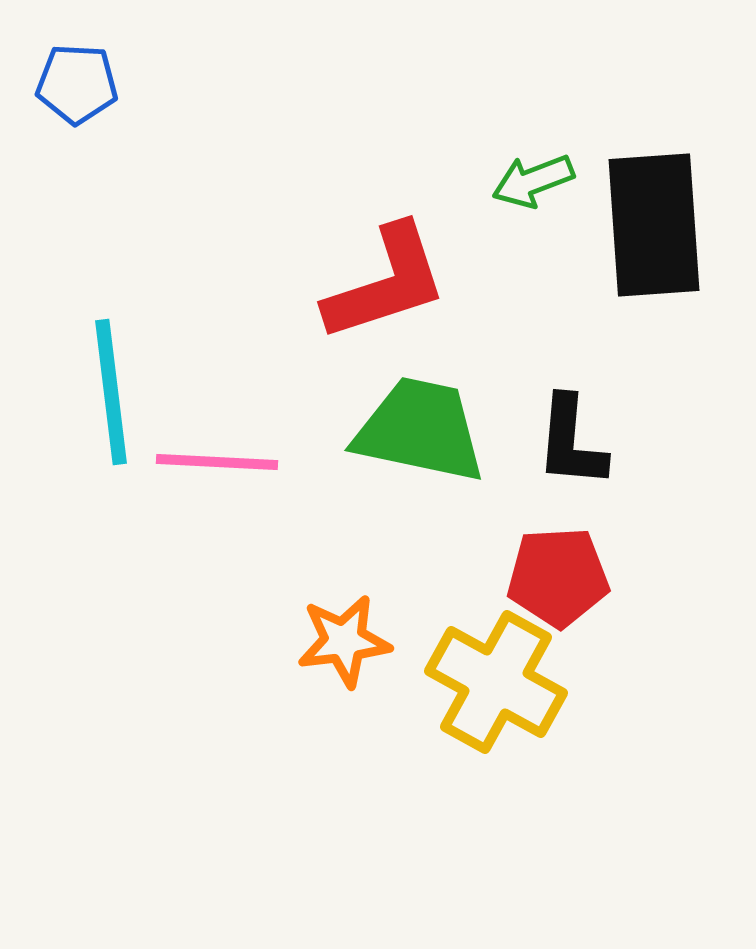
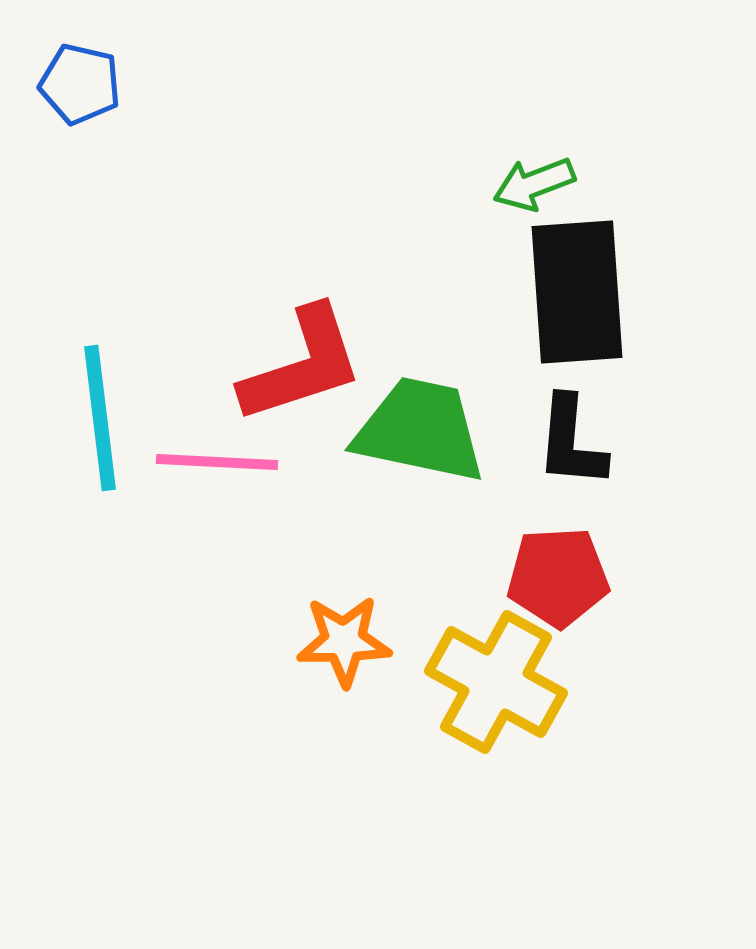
blue pentagon: moved 3 px right; rotated 10 degrees clockwise
green arrow: moved 1 px right, 3 px down
black rectangle: moved 77 px left, 67 px down
red L-shape: moved 84 px left, 82 px down
cyan line: moved 11 px left, 26 px down
orange star: rotated 6 degrees clockwise
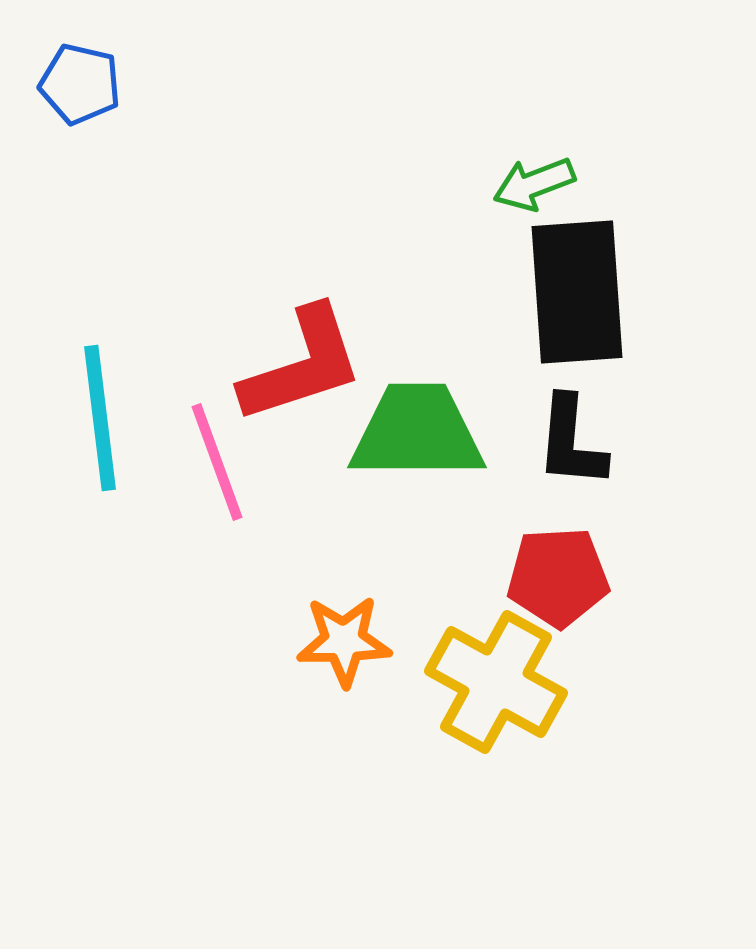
green trapezoid: moved 3 px left, 2 px down; rotated 12 degrees counterclockwise
pink line: rotated 67 degrees clockwise
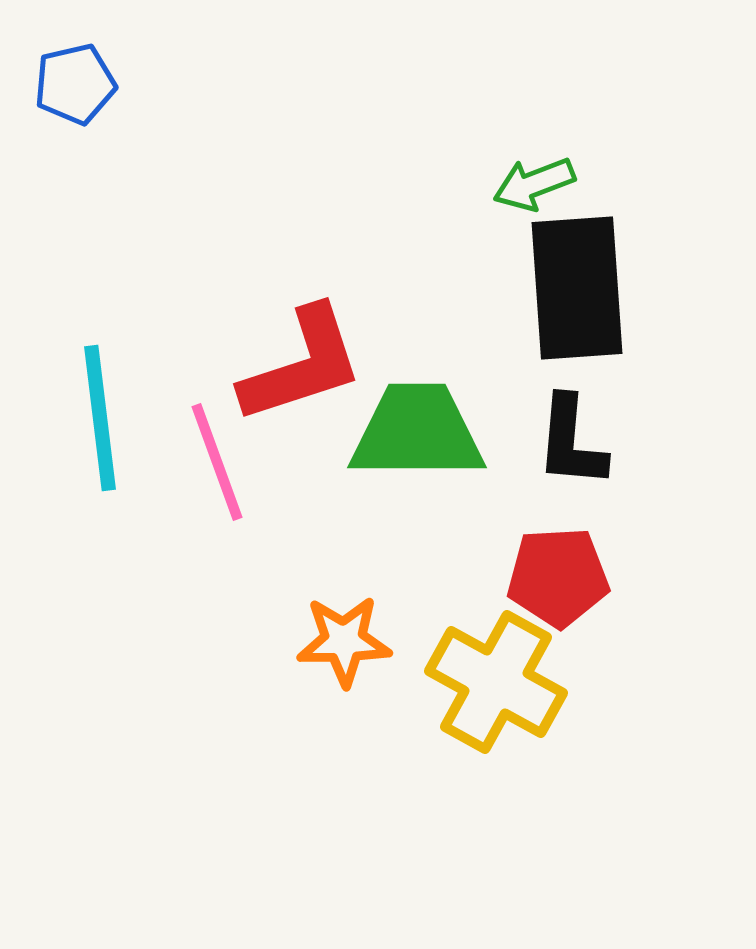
blue pentagon: moved 5 px left; rotated 26 degrees counterclockwise
black rectangle: moved 4 px up
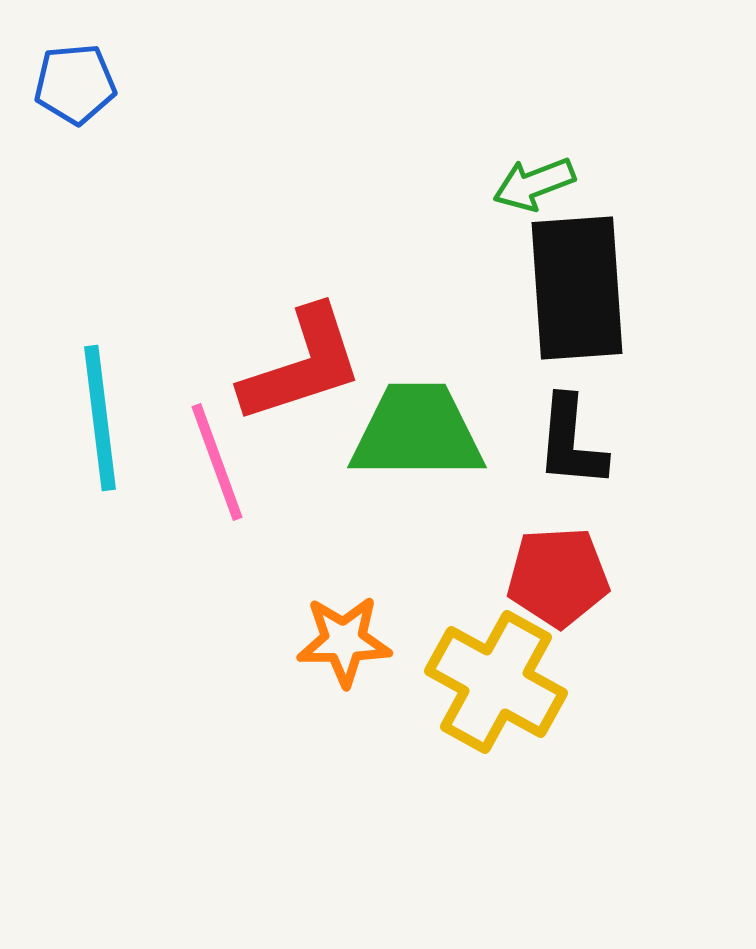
blue pentagon: rotated 8 degrees clockwise
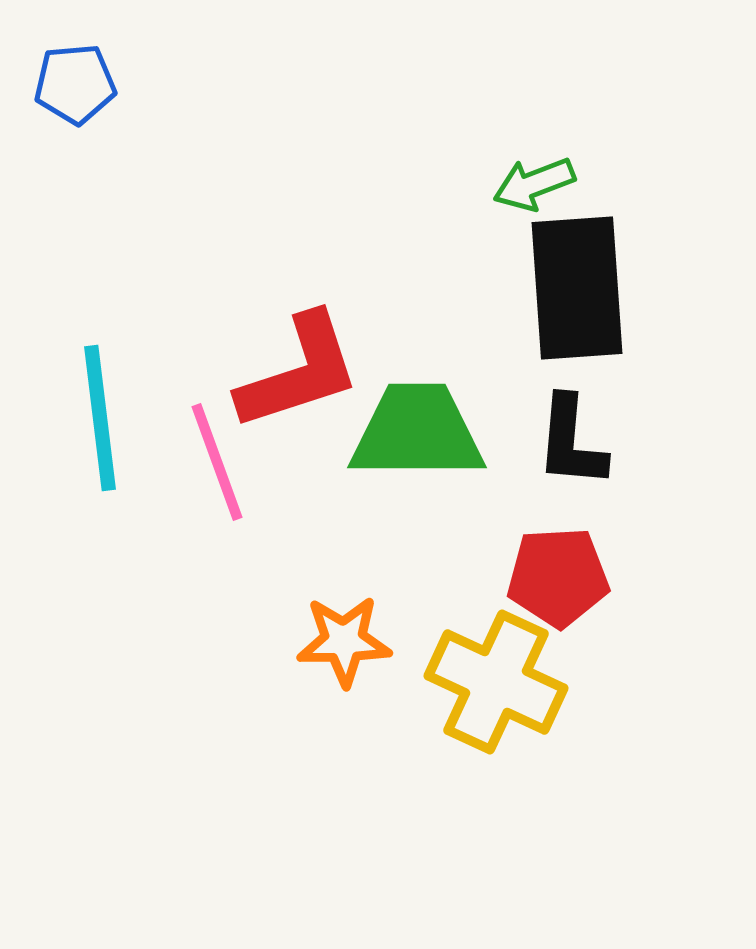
red L-shape: moved 3 px left, 7 px down
yellow cross: rotated 4 degrees counterclockwise
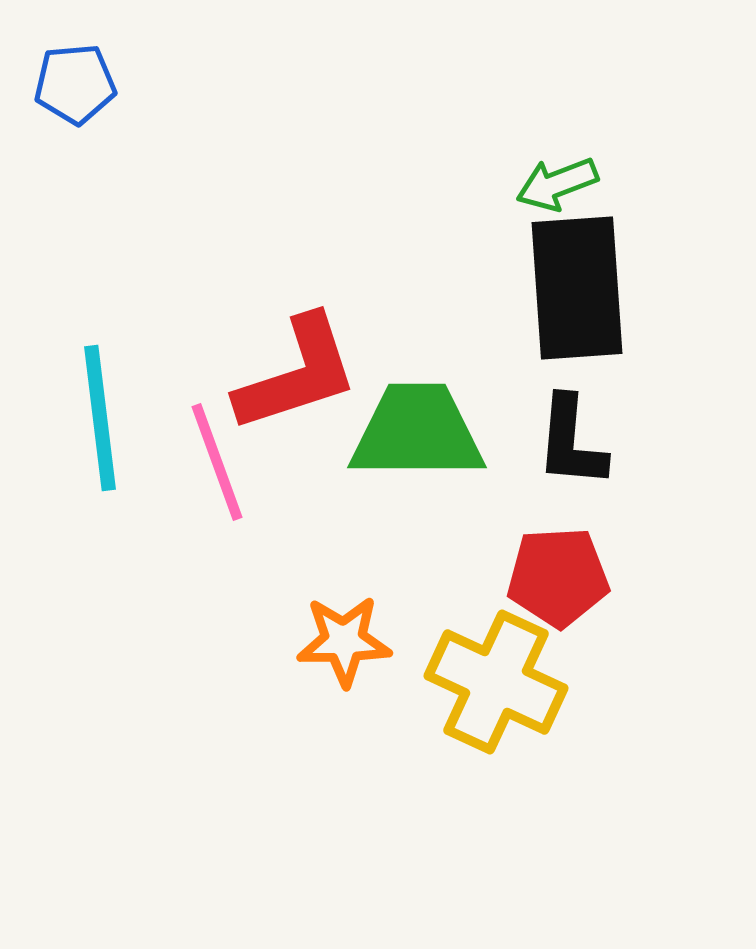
green arrow: moved 23 px right
red L-shape: moved 2 px left, 2 px down
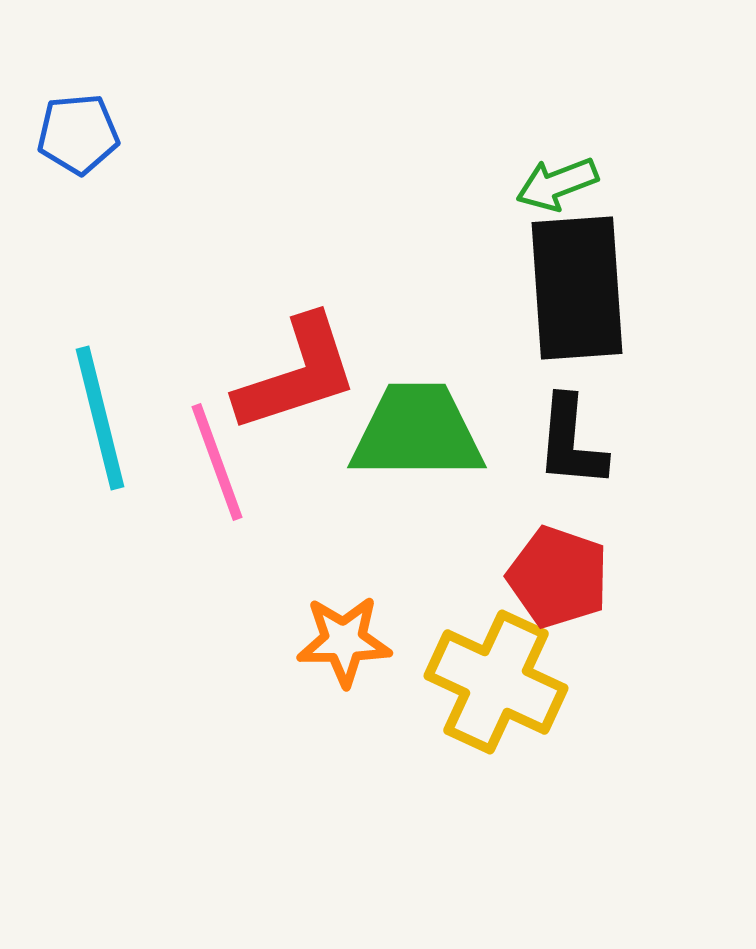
blue pentagon: moved 3 px right, 50 px down
cyan line: rotated 7 degrees counterclockwise
red pentagon: rotated 22 degrees clockwise
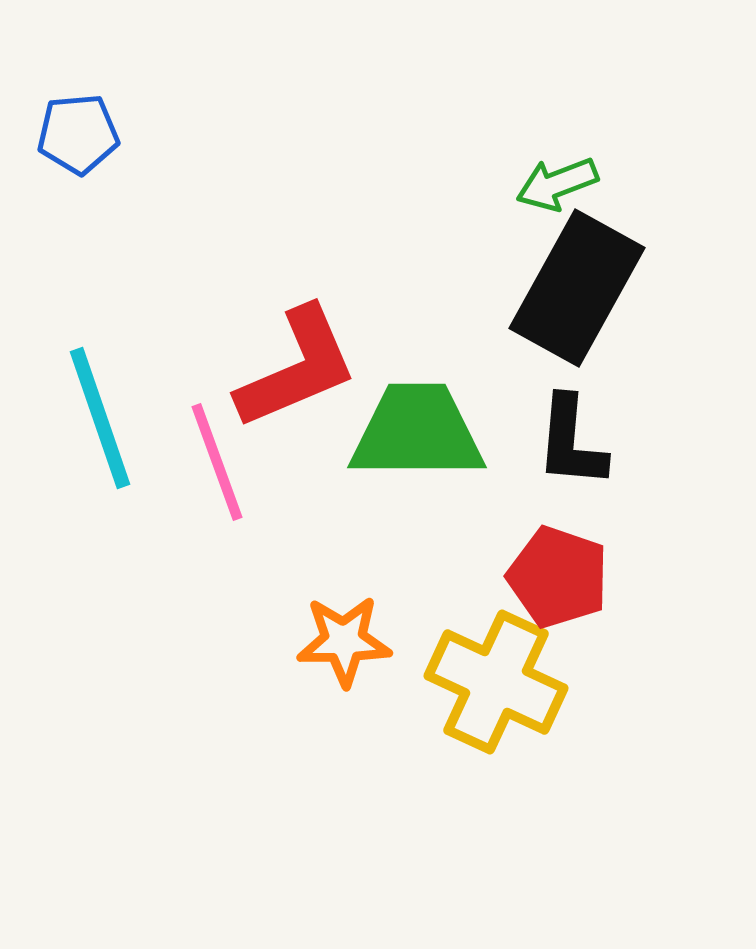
black rectangle: rotated 33 degrees clockwise
red L-shape: moved 6 px up; rotated 5 degrees counterclockwise
cyan line: rotated 5 degrees counterclockwise
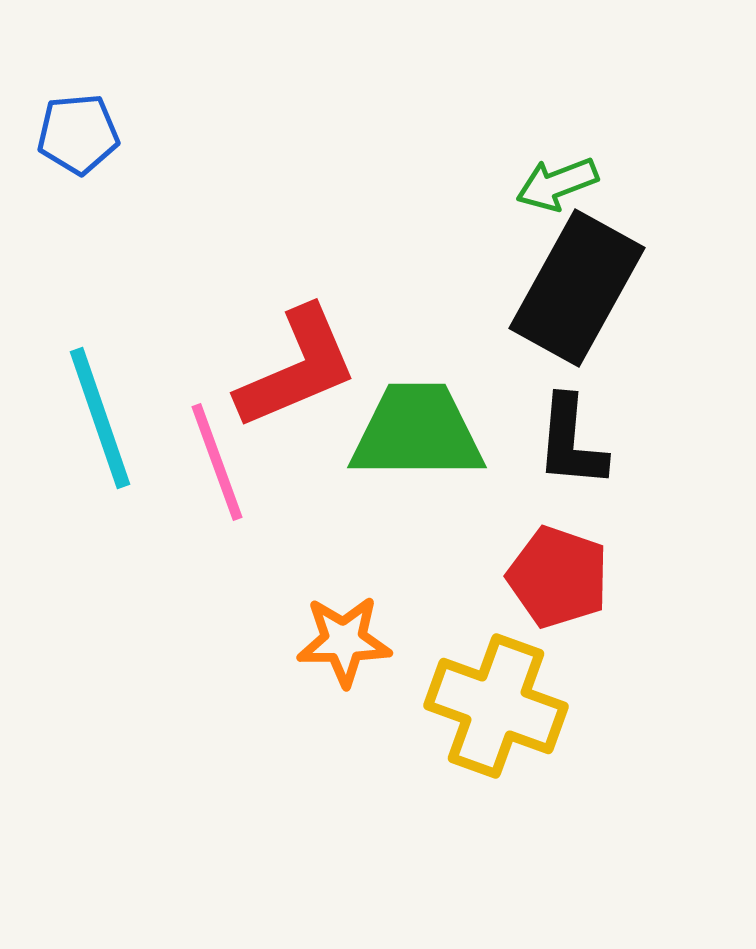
yellow cross: moved 24 px down; rotated 5 degrees counterclockwise
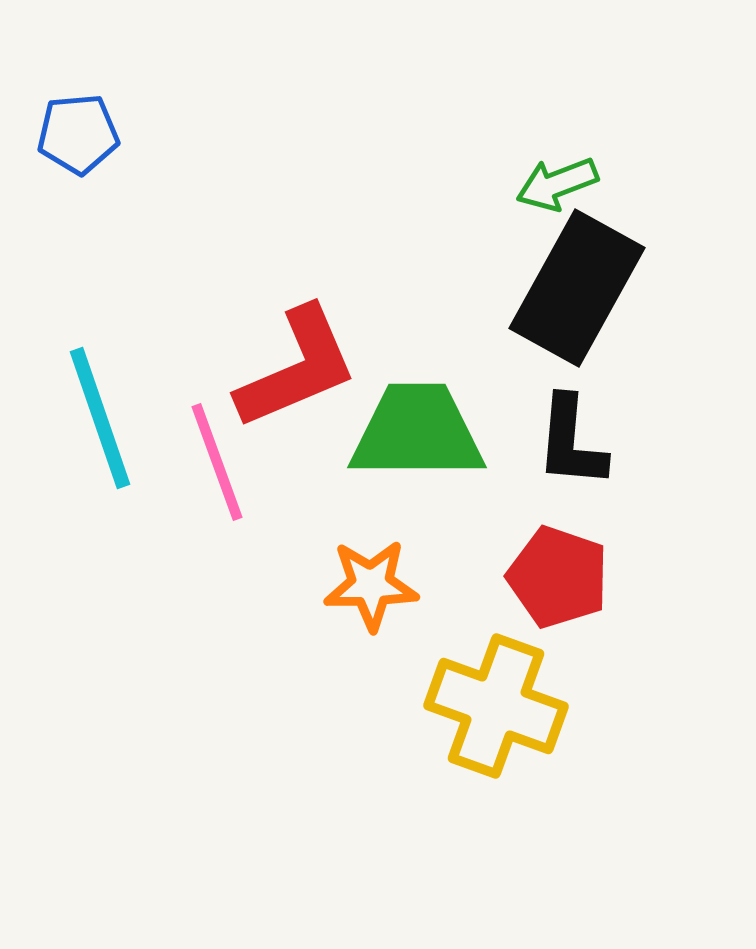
orange star: moved 27 px right, 56 px up
